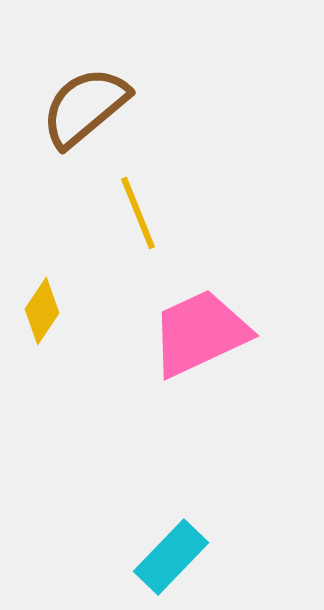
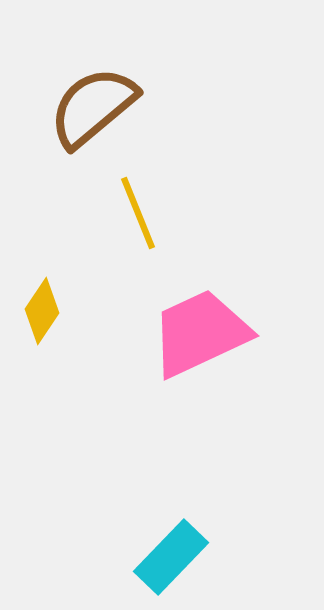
brown semicircle: moved 8 px right
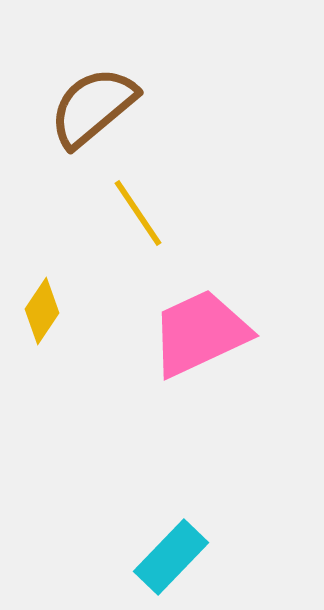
yellow line: rotated 12 degrees counterclockwise
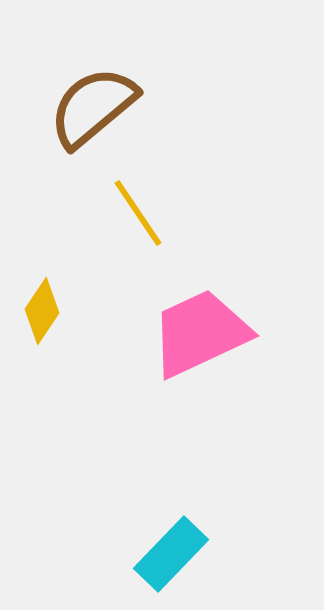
cyan rectangle: moved 3 px up
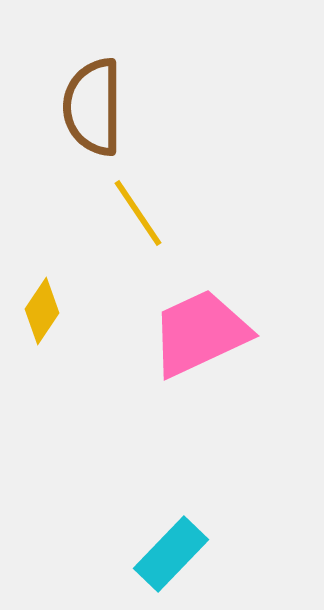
brown semicircle: rotated 50 degrees counterclockwise
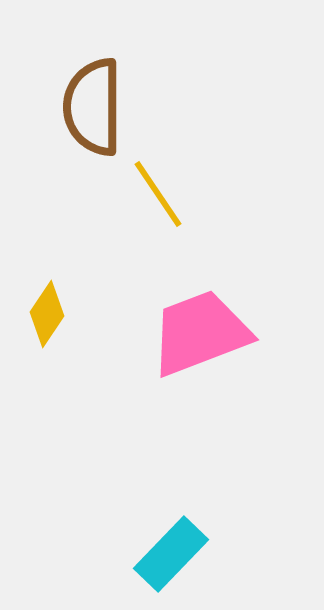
yellow line: moved 20 px right, 19 px up
yellow diamond: moved 5 px right, 3 px down
pink trapezoid: rotated 4 degrees clockwise
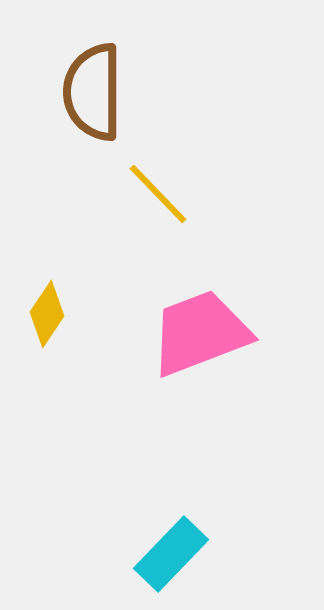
brown semicircle: moved 15 px up
yellow line: rotated 10 degrees counterclockwise
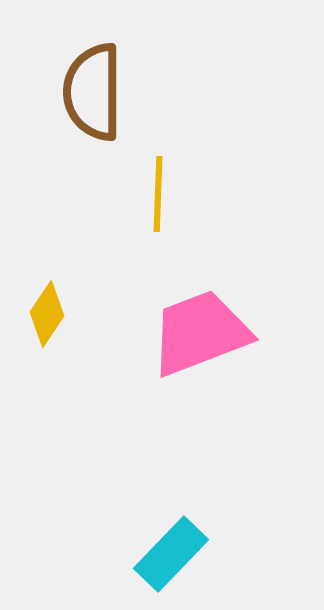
yellow line: rotated 46 degrees clockwise
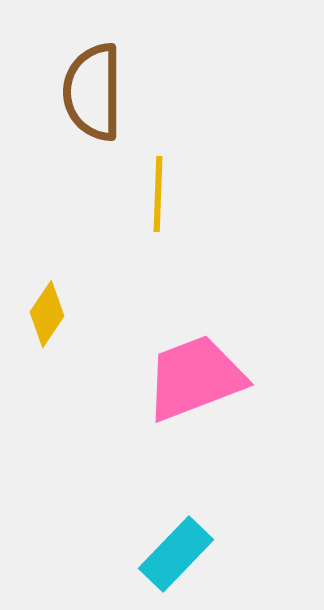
pink trapezoid: moved 5 px left, 45 px down
cyan rectangle: moved 5 px right
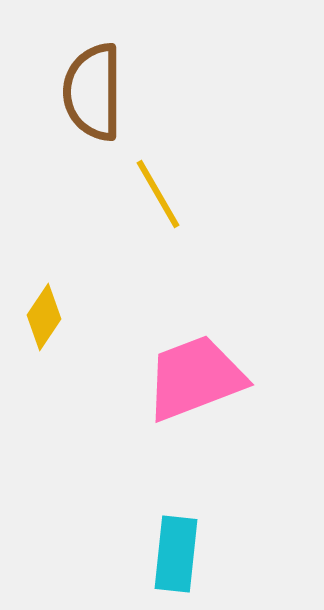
yellow line: rotated 32 degrees counterclockwise
yellow diamond: moved 3 px left, 3 px down
cyan rectangle: rotated 38 degrees counterclockwise
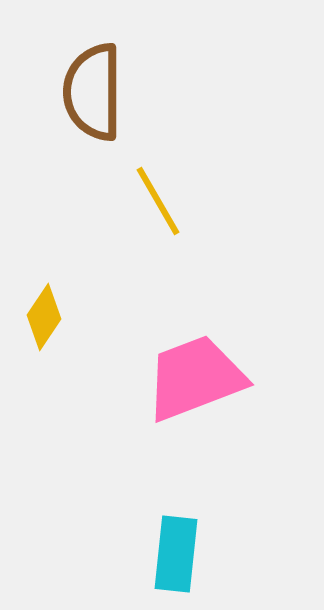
yellow line: moved 7 px down
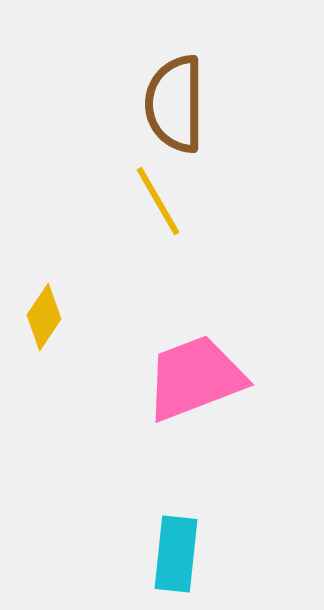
brown semicircle: moved 82 px right, 12 px down
